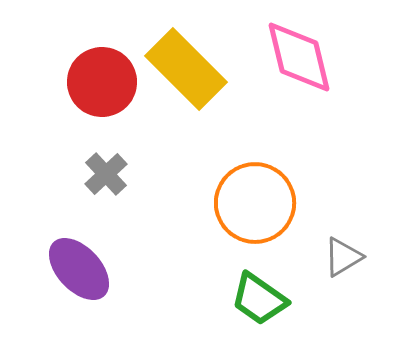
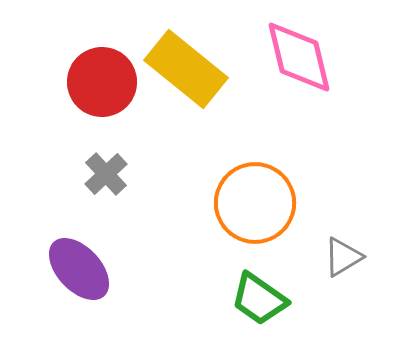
yellow rectangle: rotated 6 degrees counterclockwise
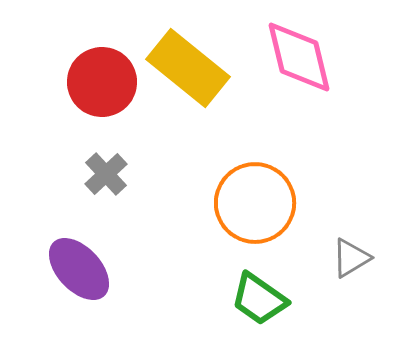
yellow rectangle: moved 2 px right, 1 px up
gray triangle: moved 8 px right, 1 px down
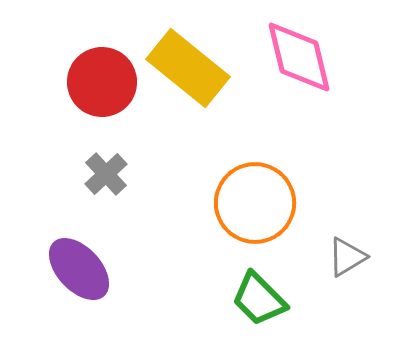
gray triangle: moved 4 px left, 1 px up
green trapezoid: rotated 10 degrees clockwise
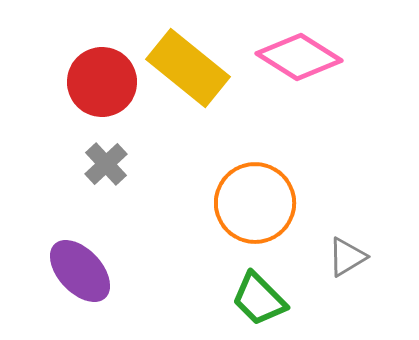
pink diamond: rotated 44 degrees counterclockwise
gray cross: moved 10 px up
purple ellipse: moved 1 px right, 2 px down
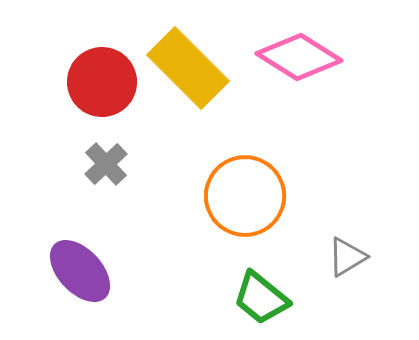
yellow rectangle: rotated 6 degrees clockwise
orange circle: moved 10 px left, 7 px up
green trapezoid: moved 2 px right, 1 px up; rotated 6 degrees counterclockwise
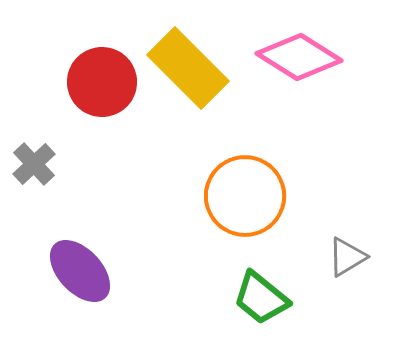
gray cross: moved 72 px left
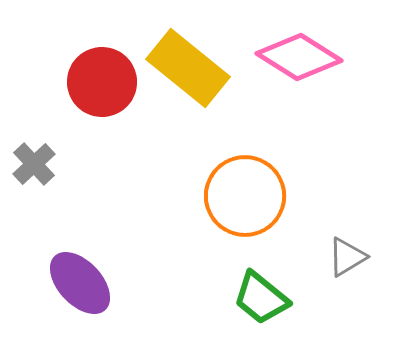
yellow rectangle: rotated 6 degrees counterclockwise
purple ellipse: moved 12 px down
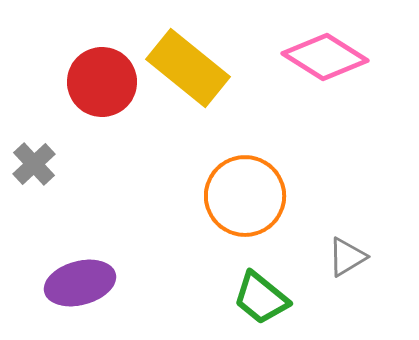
pink diamond: moved 26 px right
purple ellipse: rotated 62 degrees counterclockwise
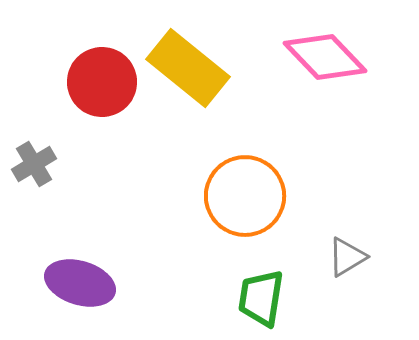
pink diamond: rotated 14 degrees clockwise
gray cross: rotated 12 degrees clockwise
purple ellipse: rotated 32 degrees clockwise
green trapezoid: rotated 60 degrees clockwise
